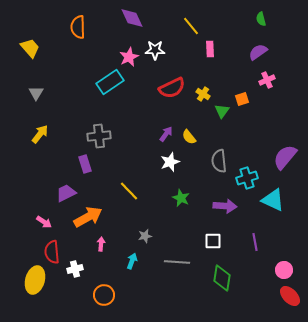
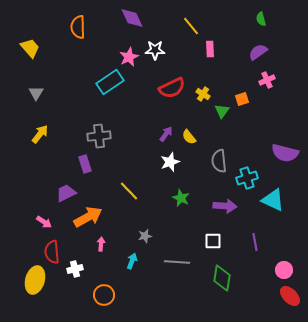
purple semicircle at (285, 157): moved 4 px up; rotated 116 degrees counterclockwise
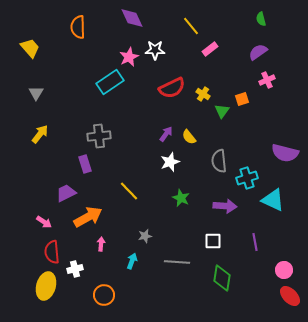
pink rectangle at (210, 49): rotated 56 degrees clockwise
yellow ellipse at (35, 280): moved 11 px right, 6 px down
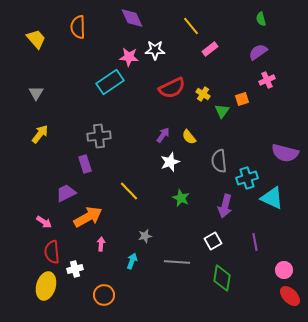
yellow trapezoid at (30, 48): moved 6 px right, 9 px up
pink star at (129, 57): rotated 30 degrees clockwise
purple arrow at (166, 134): moved 3 px left, 1 px down
cyan triangle at (273, 200): moved 1 px left, 2 px up
purple arrow at (225, 206): rotated 100 degrees clockwise
white square at (213, 241): rotated 30 degrees counterclockwise
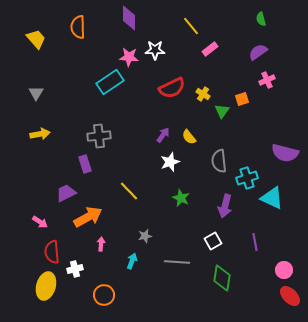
purple diamond at (132, 18): moved 3 px left; rotated 25 degrees clockwise
yellow arrow at (40, 134): rotated 42 degrees clockwise
pink arrow at (44, 222): moved 4 px left
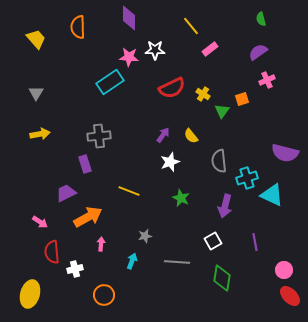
yellow semicircle at (189, 137): moved 2 px right, 1 px up
yellow line at (129, 191): rotated 25 degrees counterclockwise
cyan triangle at (272, 198): moved 3 px up
yellow ellipse at (46, 286): moved 16 px left, 8 px down
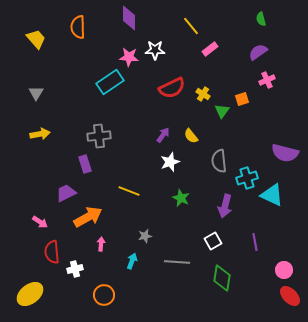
yellow ellipse at (30, 294): rotated 36 degrees clockwise
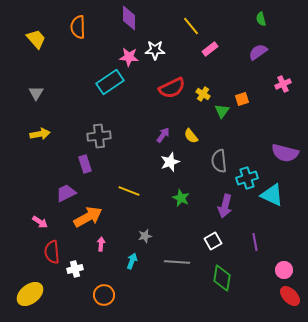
pink cross at (267, 80): moved 16 px right, 4 px down
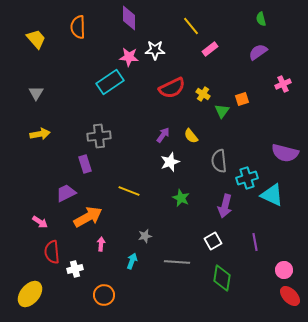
yellow ellipse at (30, 294): rotated 12 degrees counterclockwise
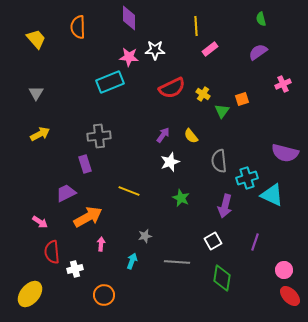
yellow line at (191, 26): moved 5 px right; rotated 36 degrees clockwise
cyan rectangle at (110, 82): rotated 12 degrees clockwise
yellow arrow at (40, 134): rotated 18 degrees counterclockwise
purple line at (255, 242): rotated 30 degrees clockwise
